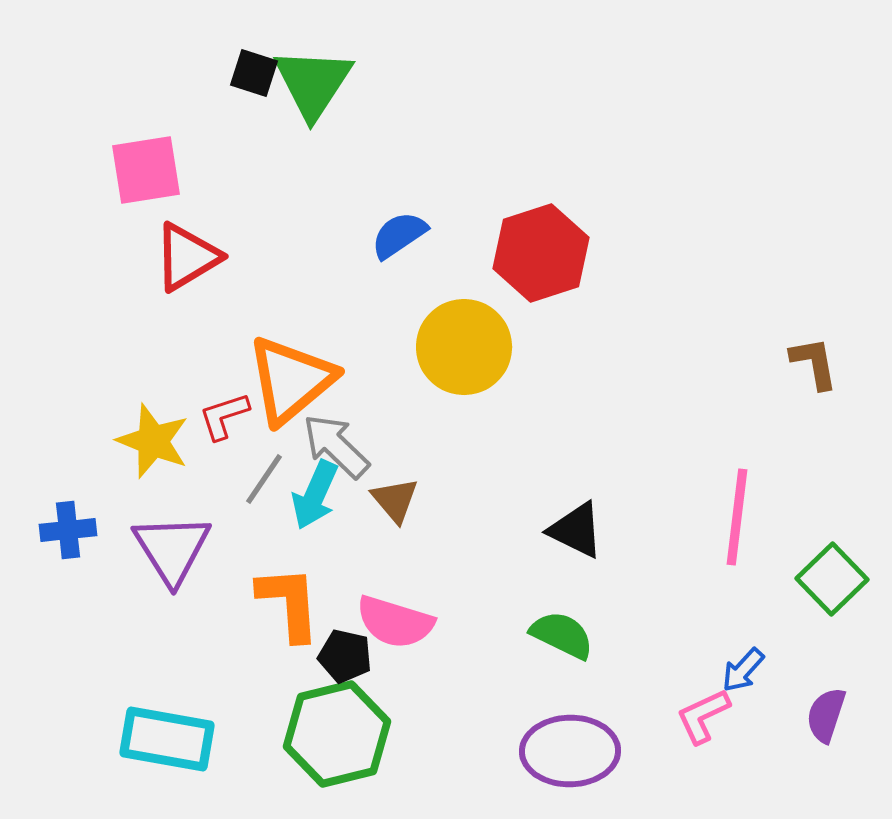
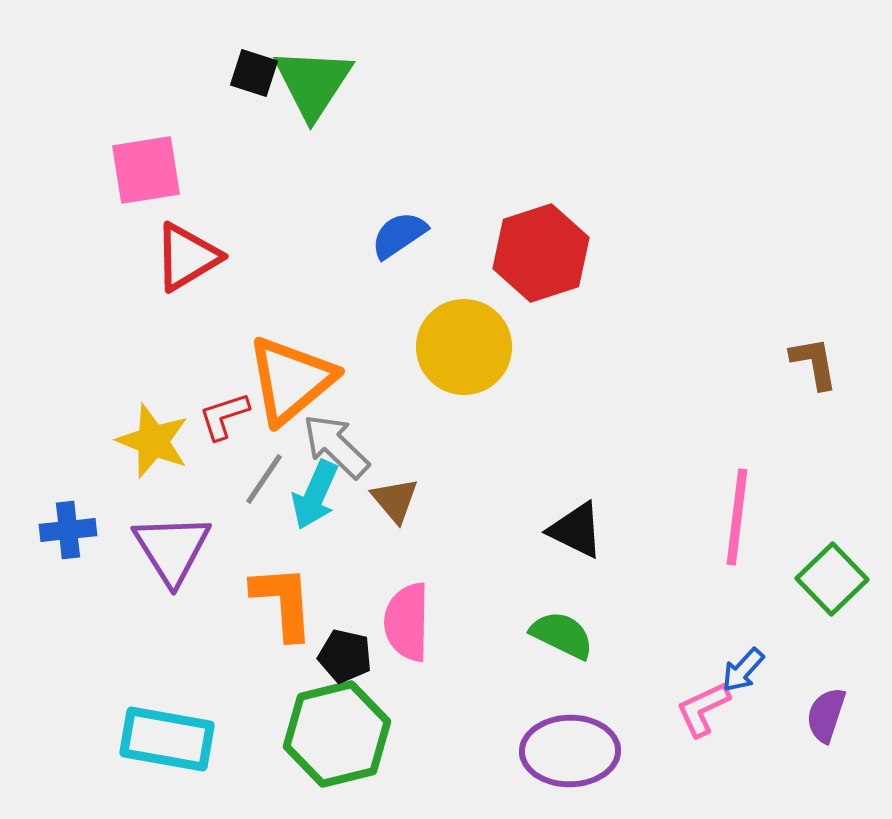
orange L-shape: moved 6 px left, 1 px up
pink semicircle: moved 12 px right; rotated 74 degrees clockwise
pink L-shape: moved 7 px up
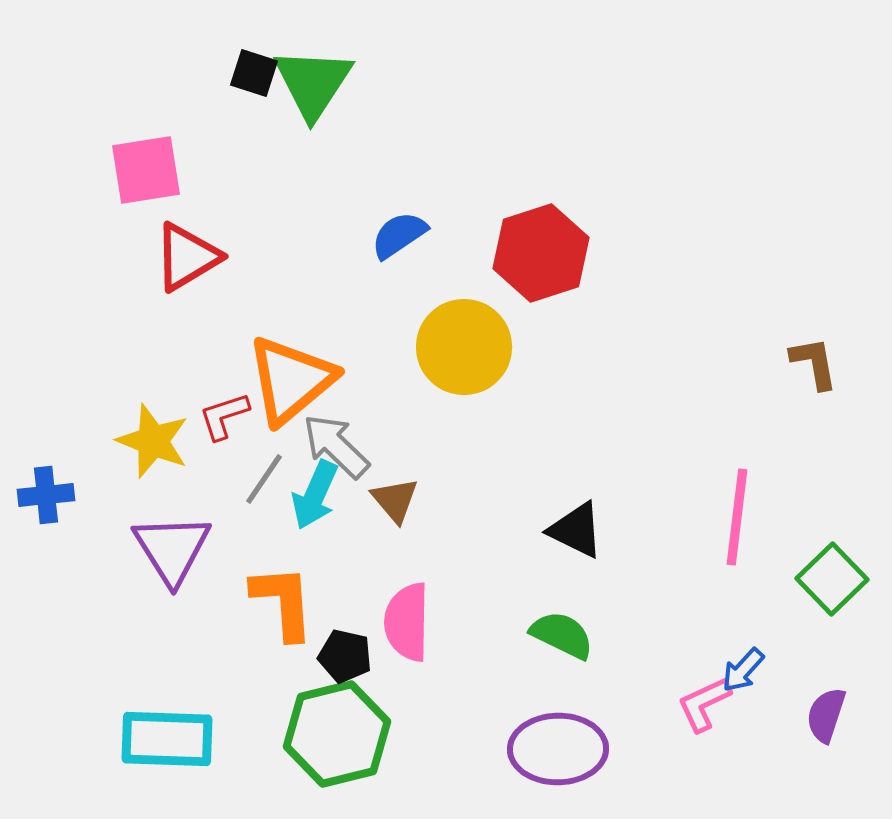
blue cross: moved 22 px left, 35 px up
pink L-shape: moved 1 px right, 5 px up
cyan rectangle: rotated 8 degrees counterclockwise
purple ellipse: moved 12 px left, 2 px up
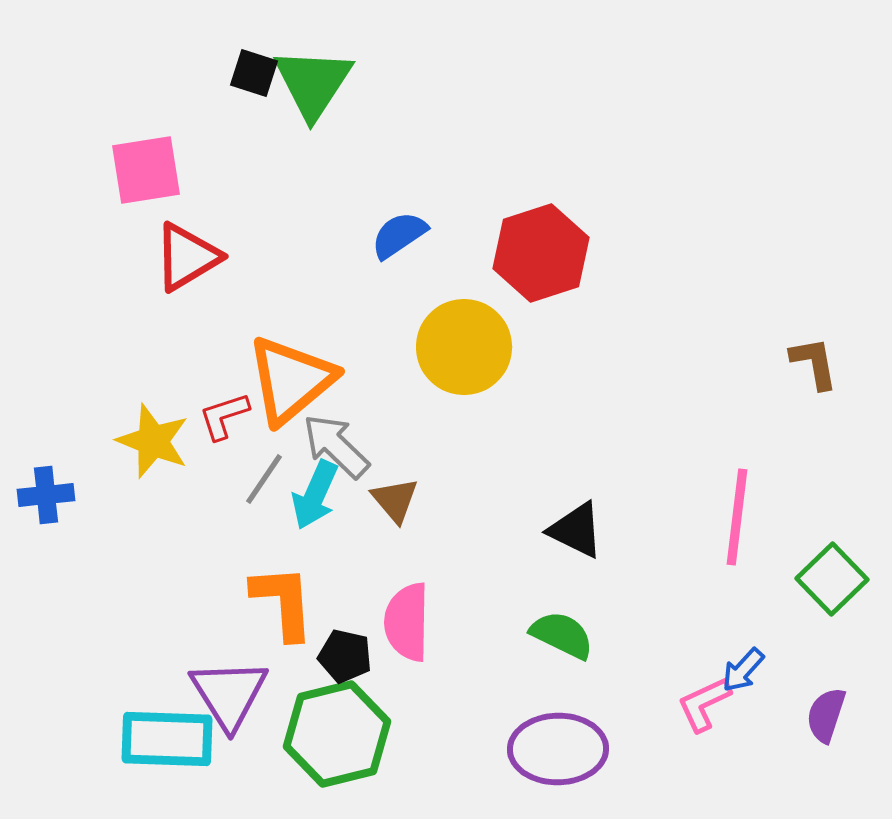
purple triangle: moved 57 px right, 145 px down
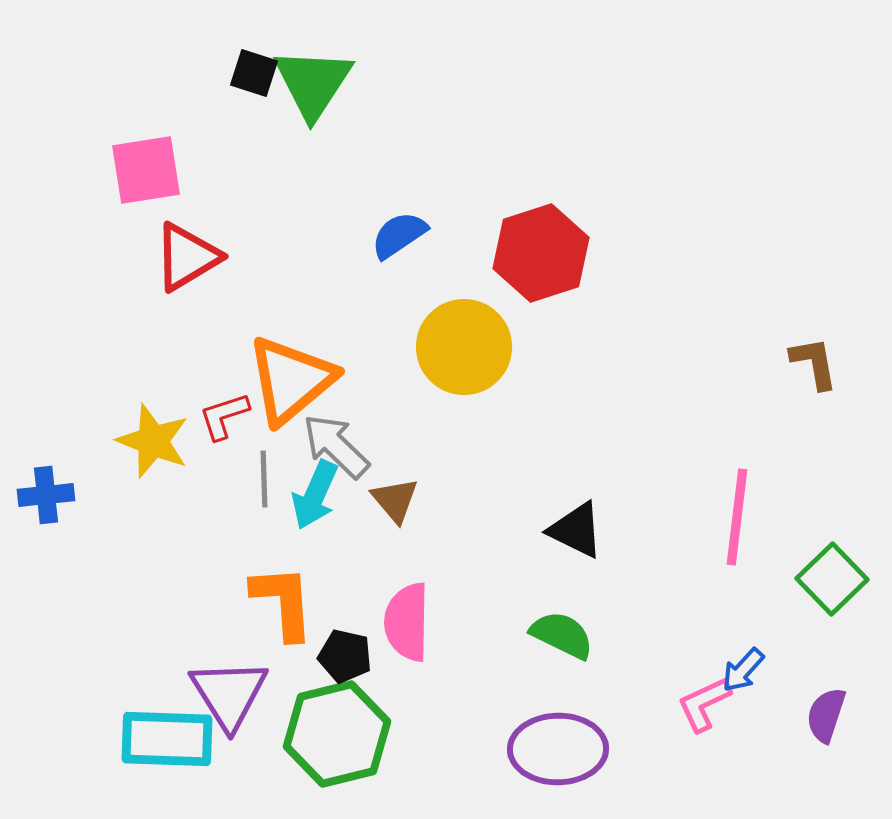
gray line: rotated 36 degrees counterclockwise
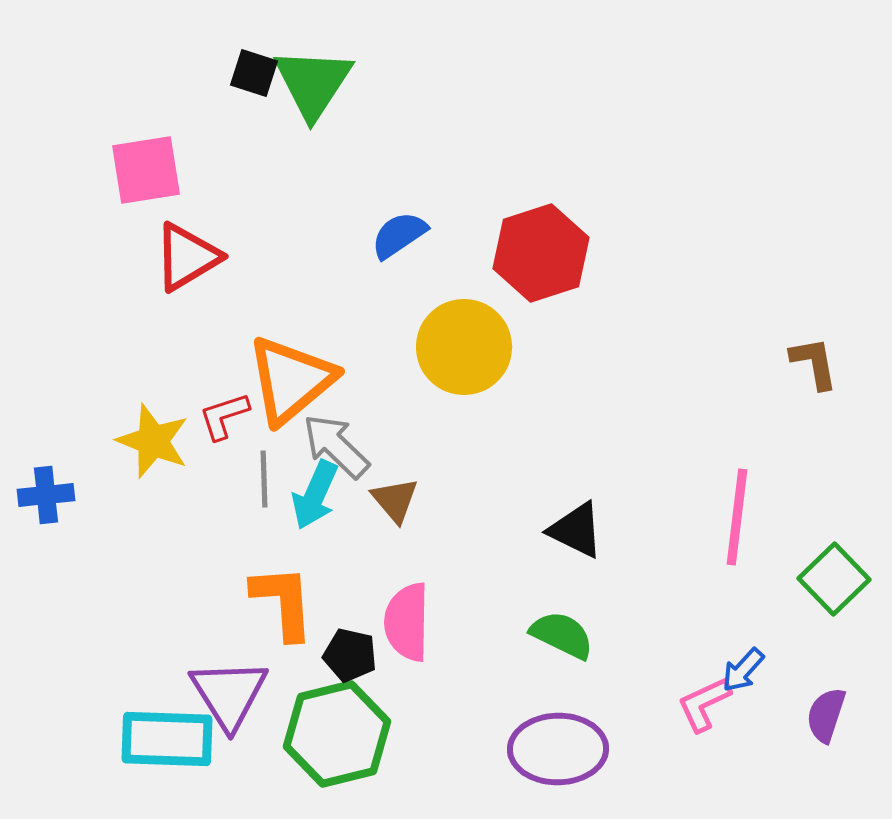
green square: moved 2 px right
black pentagon: moved 5 px right, 1 px up
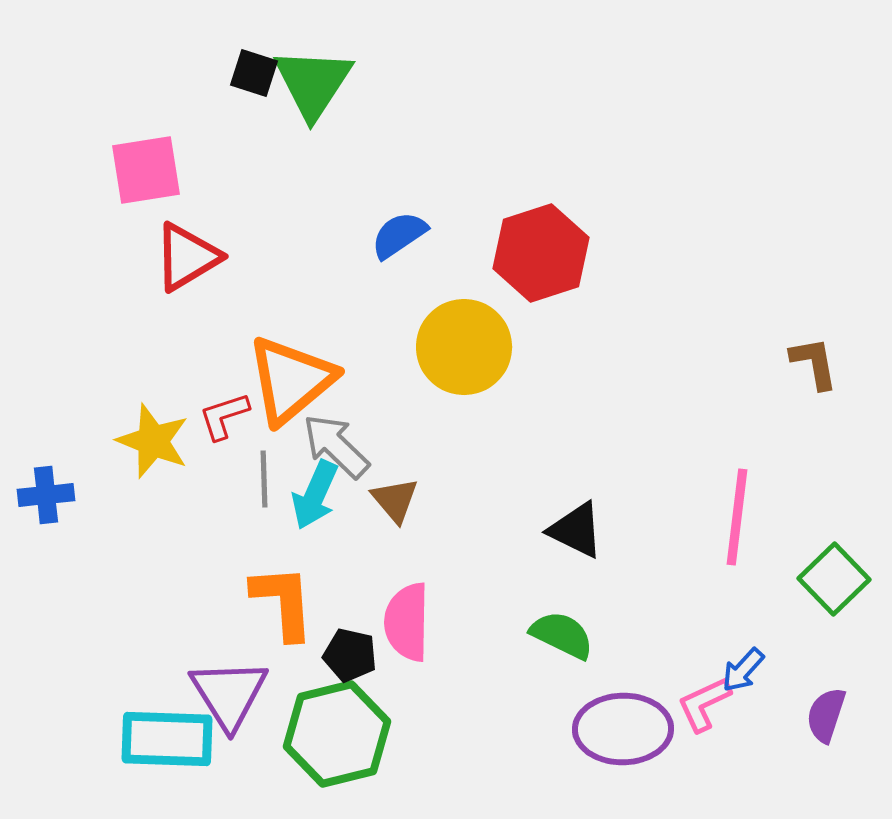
purple ellipse: moved 65 px right, 20 px up
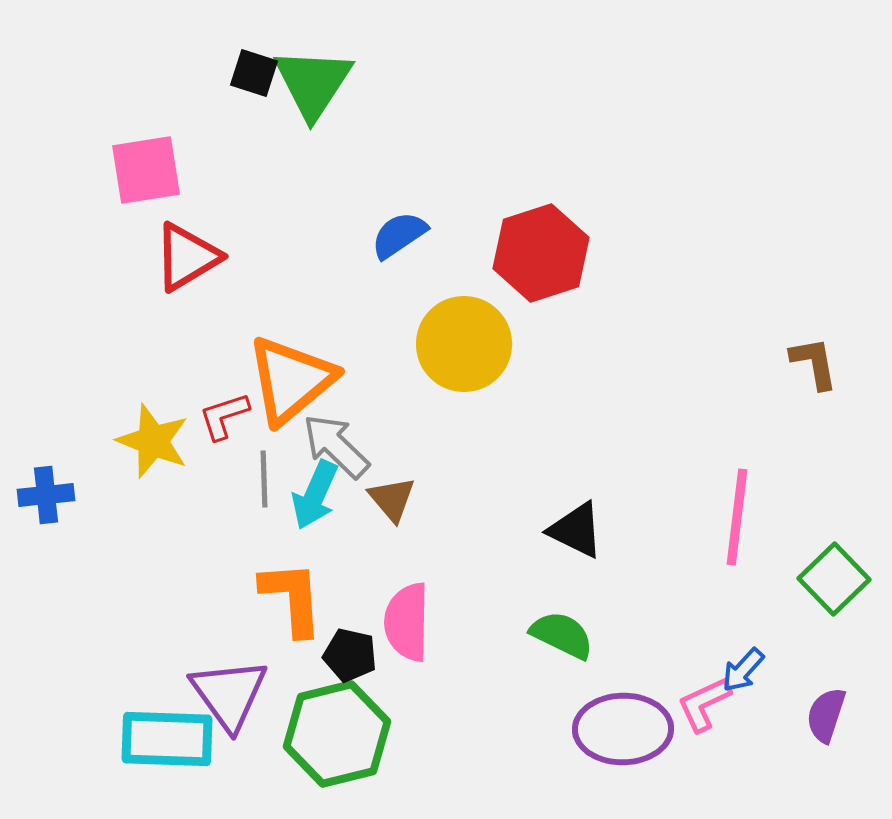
yellow circle: moved 3 px up
brown triangle: moved 3 px left, 1 px up
orange L-shape: moved 9 px right, 4 px up
purple triangle: rotated 4 degrees counterclockwise
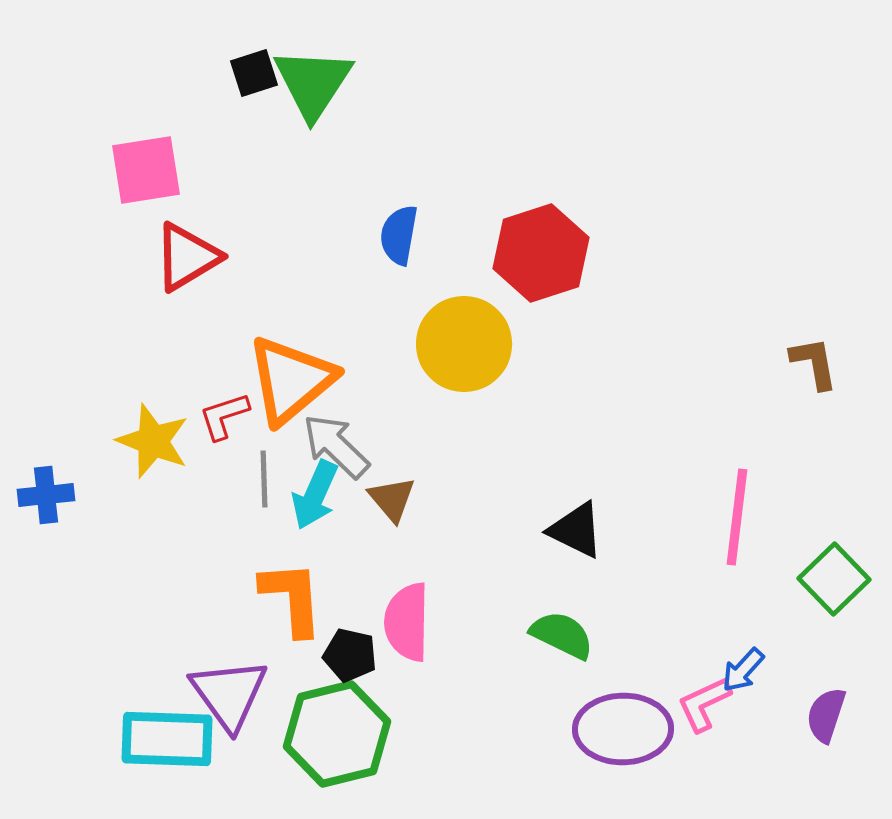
black square: rotated 36 degrees counterclockwise
blue semicircle: rotated 46 degrees counterclockwise
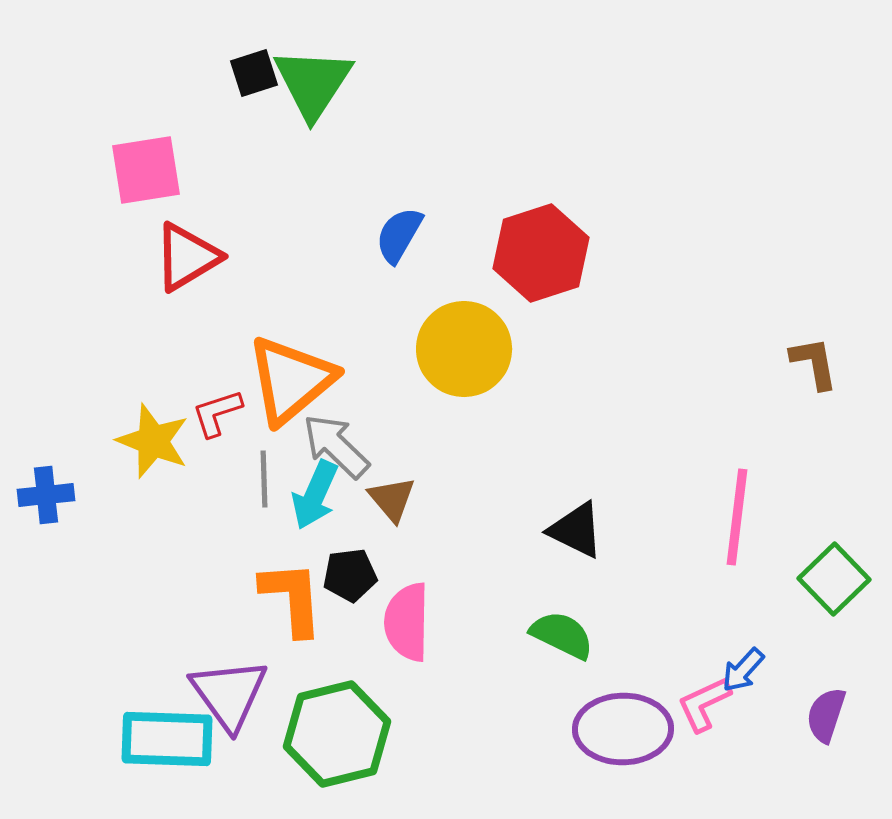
blue semicircle: rotated 20 degrees clockwise
yellow circle: moved 5 px down
red L-shape: moved 7 px left, 3 px up
black pentagon: moved 80 px up; rotated 20 degrees counterclockwise
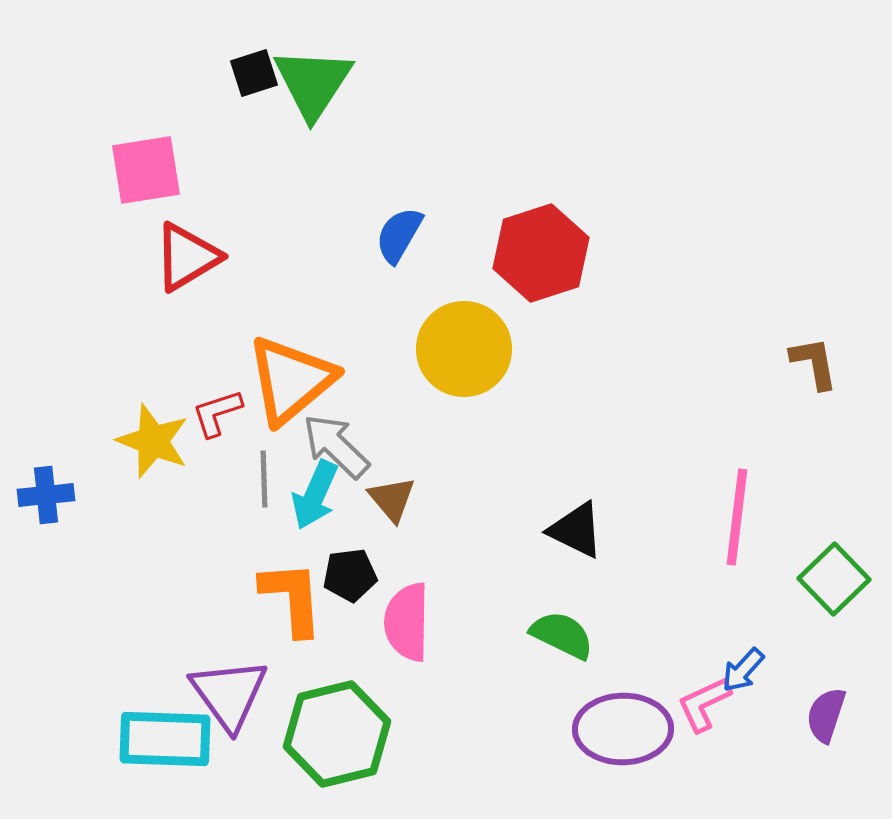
cyan rectangle: moved 2 px left
